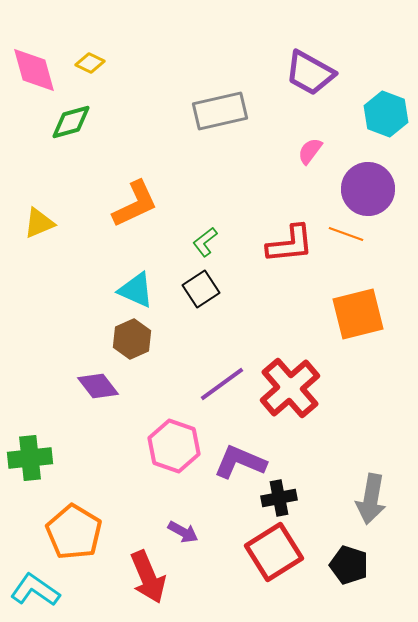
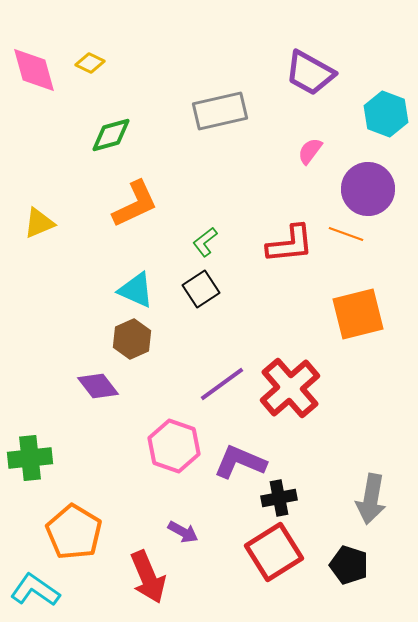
green diamond: moved 40 px right, 13 px down
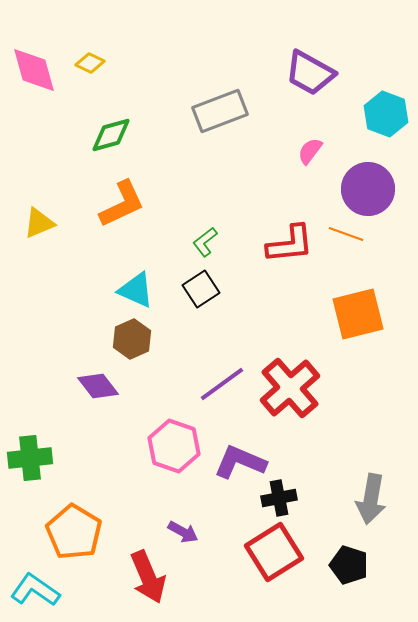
gray rectangle: rotated 8 degrees counterclockwise
orange L-shape: moved 13 px left
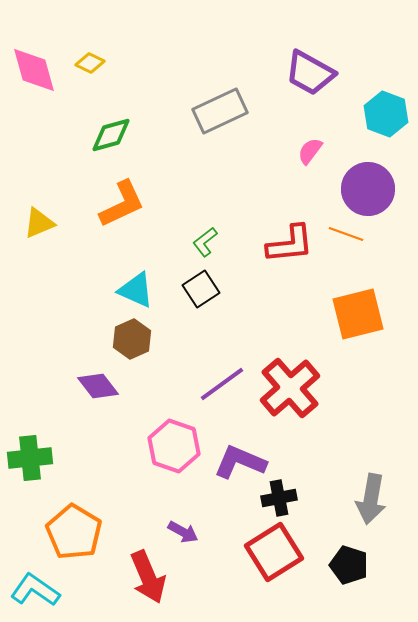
gray rectangle: rotated 4 degrees counterclockwise
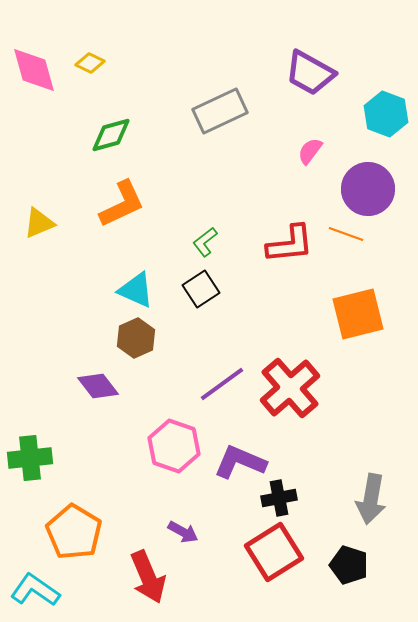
brown hexagon: moved 4 px right, 1 px up
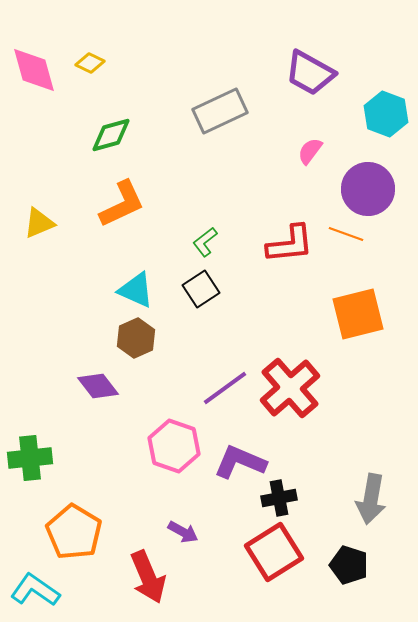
purple line: moved 3 px right, 4 px down
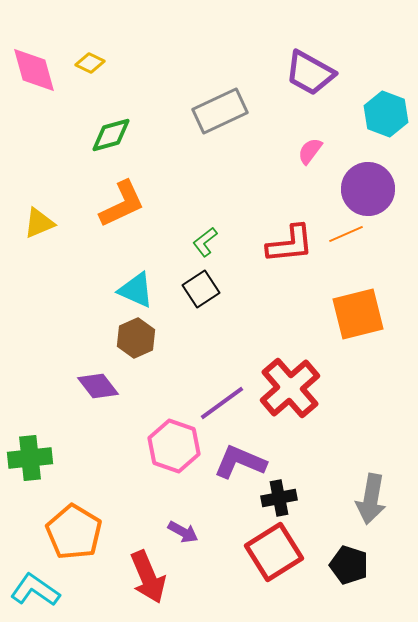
orange line: rotated 44 degrees counterclockwise
purple line: moved 3 px left, 15 px down
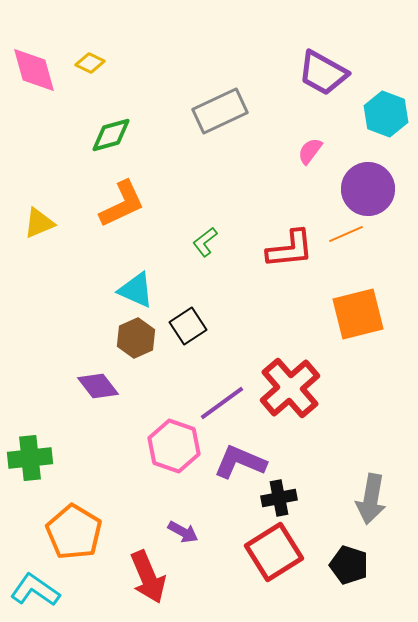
purple trapezoid: moved 13 px right
red L-shape: moved 5 px down
black square: moved 13 px left, 37 px down
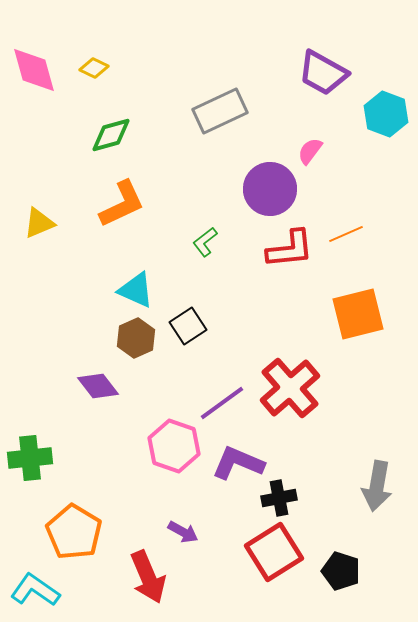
yellow diamond: moved 4 px right, 5 px down
purple circle: moved 98 px left
purple L-shape: moved 2 px left, 1 px down
gray arrow: moved 6 px right, 13 px up
black pentagon: moved 8 px left, 6 px down
